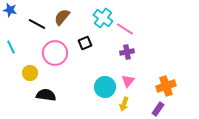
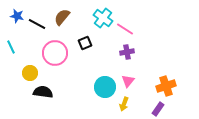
blue star: moved 7 px right, 6 px down
black semicircle: moved 3 px left, 3 px up
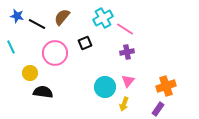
cyan cross: rotated 24 degrees clockwise
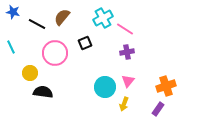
blue star: moved 4 px left, 4 px up
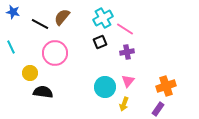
black line: moved 3 px right
black square: moved 15 px right, 1 px up
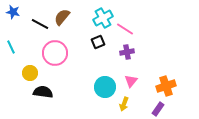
black square: moved 2 px left
pink triangle: moved 3 px right
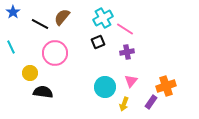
blue star: rotated 24 degrees clockwise
purple rectangle: moved 7 px left, 7 px up
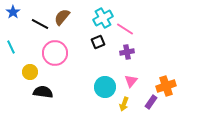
yellow circle: moved 1 px up
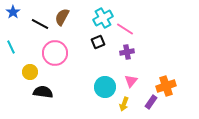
brown semicircle: rotated 12 degrees counterclockwise
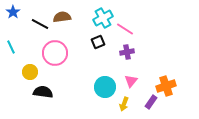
brown semicircle: rotated 54 degrees clockwise
